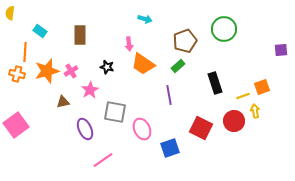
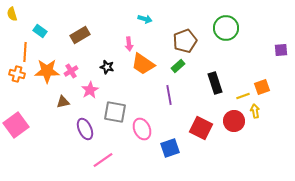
yellow semicircle: moved 2 px right, 1 px down; rotated 24 degrees counterclockwise
green circle: moved 2 px right, 1 px up
brown rectangle: rotated 60 degrees clockwise
orange star: rotated 15 degrees clockwise
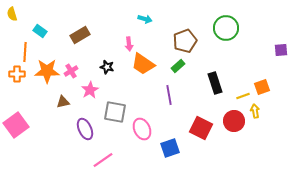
orange cross: rotated 14 degrees counterclockwise
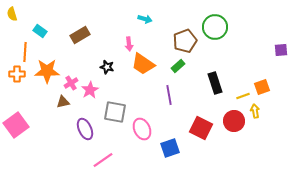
green circle: moved 11 px left, 1 px up
pink cross: moved 12 px down
